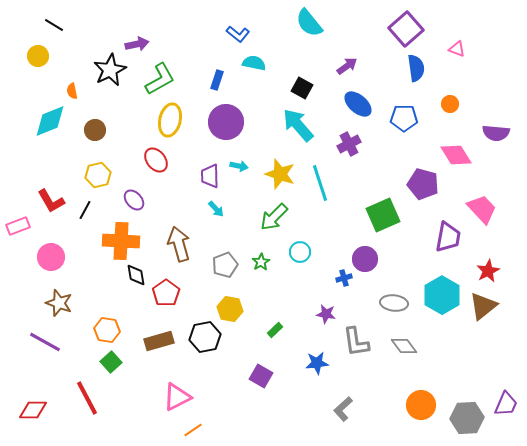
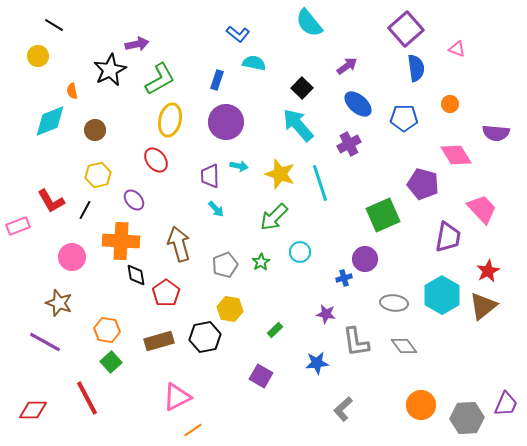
black square at (302, 88): rotated 15 degrees clockwise
pink circle at (51, 257): moved 21 px right
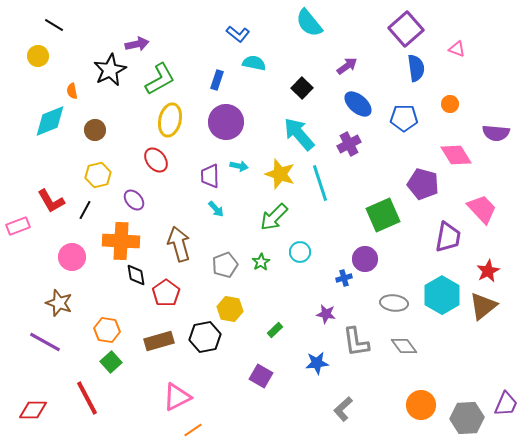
cyan arrow at (298, 125): moved 1 px right, 9 px down
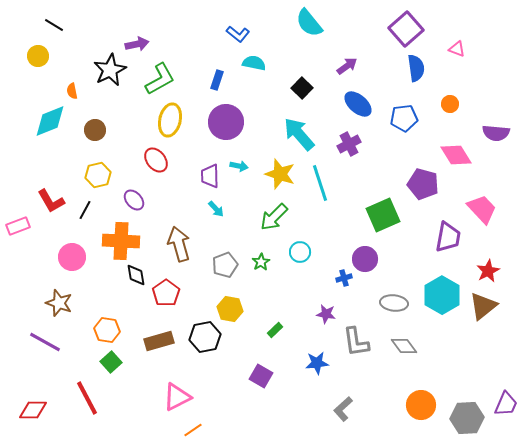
blue pentagon at (404, 118): rotated 8 degrees counterclockwise
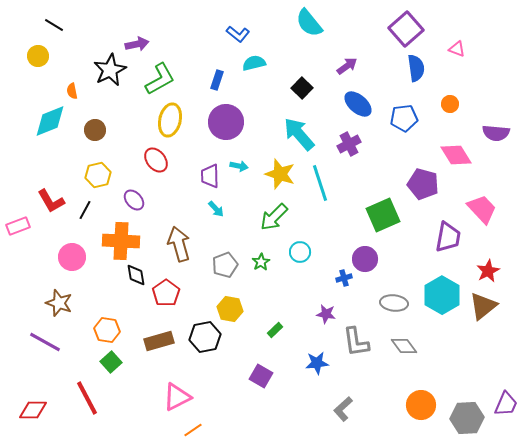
cyan semicircle at (254, 63): rotated 25 degrees counterclockwise
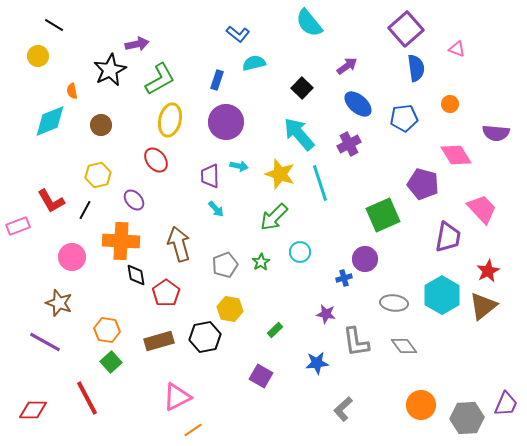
brown circle at (95, 130): moved 6 px right, 5 px up
